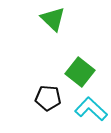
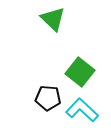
cyan L-shape: moved 9 px left, 1 px down
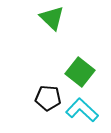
green triangle: moved 1 px left, 1 px up
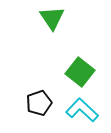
green triangle: rotated 12 degrees clockwise
black pentagon: moved 9 px left, 5 px down; rotated 25 degrees counterclockwise
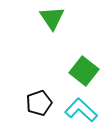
green square: moved 4 px right, 1 px up
cyan L-shape: moved 1 px left
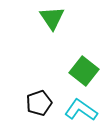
cyan L-shape: rotated 8 degrees counterclockwise
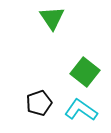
green square: moved 1 px right, 1 px down
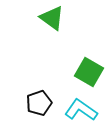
green triangle: rotated 20 degrees counterclockwise
green square: moved 4 px right; rotated 8 degrees counterclockwise
